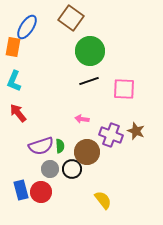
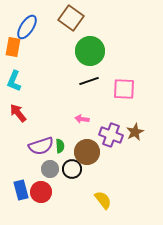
brown star: moved 1 px left, 1 px down; rotated 24 degrees clockwise
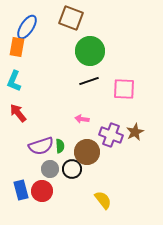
brown square: rotated 15 degrees counterclockwise
orange rectangle: moved 4 px right
red circle: moved 1 px right, 1 px up
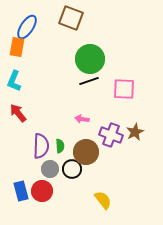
green circle: moved 8 px down
purple semicircle: rotated 70 degrees counterclockwise
brown circle: moved 1 px left
blue rectangle: moved 1 px down
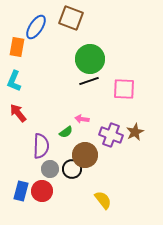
blue ellipse: moved 9 px right
green semicircle: moved 6 px right, 14 px up; rotated 56 degrees clockwise
brown circle: moved 1 px left, 3 px down
blue rectangle: rotated 30 degrees clockwise
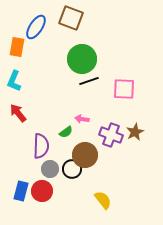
green circle: moved 8 px left
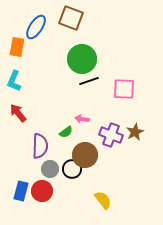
purple semicircle: moved 1 px left
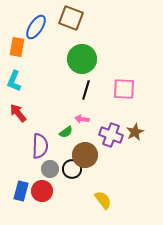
black line: moved 3 px left, 9 px down; rotated 54 degrees counterclockwise
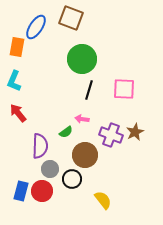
black line: moved 3 px right
black circle: moved 10 px down
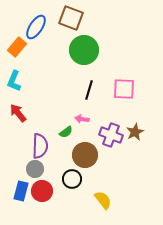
orange rectangle: rotated 30 degrees clockwise
green circle: moved 2 px right, 9 px up
gray circle: moved 15 px left
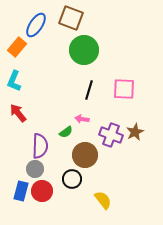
blue ellipse: moved 2 px up
